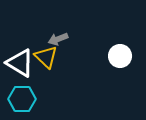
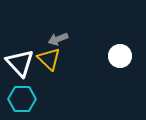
yellow triangle: moved 3 px right, 2 px down
white triangle: rotated 16 degrees clockwise
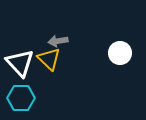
gray arrow: moved 2 px down; rotated 12 degrees clockwise
white circle: moved 3 px up
cyan hexagon: moved 1 px left, 1 px up
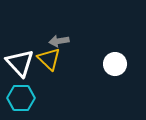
gray arrow: moved 1 px right
white circle: moved 5 px left, 11 px down
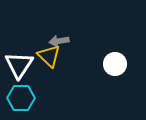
yellow triangle: moved 3 px up
white triangle: moved 1 px left, 2 px down; rotated 16 degrees clockwise
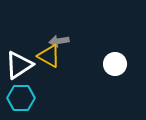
yellow triangle: rotated 15 degrees counterclockwise
white triangle: rotated 24 degrees clockwise
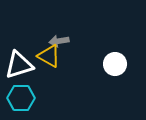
white triangle: rotated 16 degrees clockwise
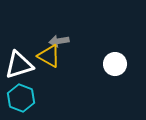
cyan hexagon: rotated 20 degrees clockwise
